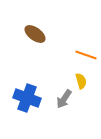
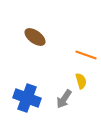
brown ellipse: moved 3 px down
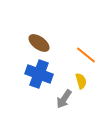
brown ellipse: moved 4 px right, 6 px down
orange line: rotated 20 degrees clockwise
blue cross: moved 12 px right, 24 px up
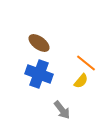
orange line: moved 8 px down
yellow semicircle: rotated 56 degrees clockwise
gray arrow: moved 2 px left, 11 px down; rotated 72 degrees counterclockwise
